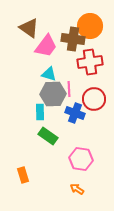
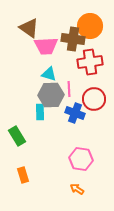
pink trapezoid: rotated 50 degrees clockwise
gray hexagon: moved 2 px left, 1 px down
green rectangle: moved 31 px left; rotated 24 degrees clockwise
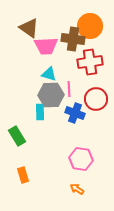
red circle: moved 2 px right
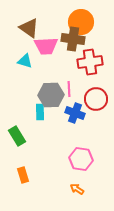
orange circle: moved 9 px left, 4 px up
cyan triangle: moved 24 px left, 13 px up
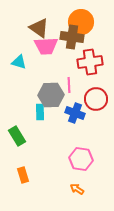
brown triangle: moved 10 px right
brown cross: moved 1 px left, 2 px up
cyan triangle: moved 6 px left, 1 px down
pink line: moved 4 px up
